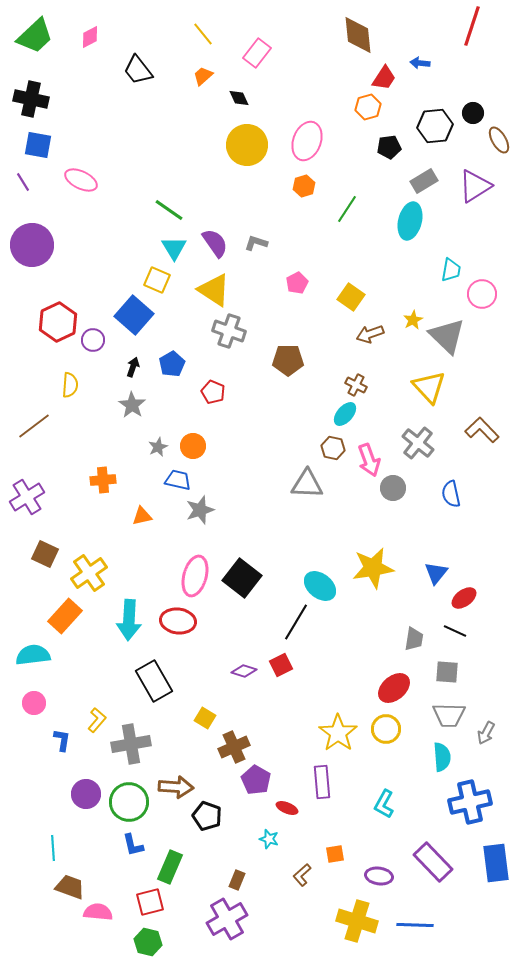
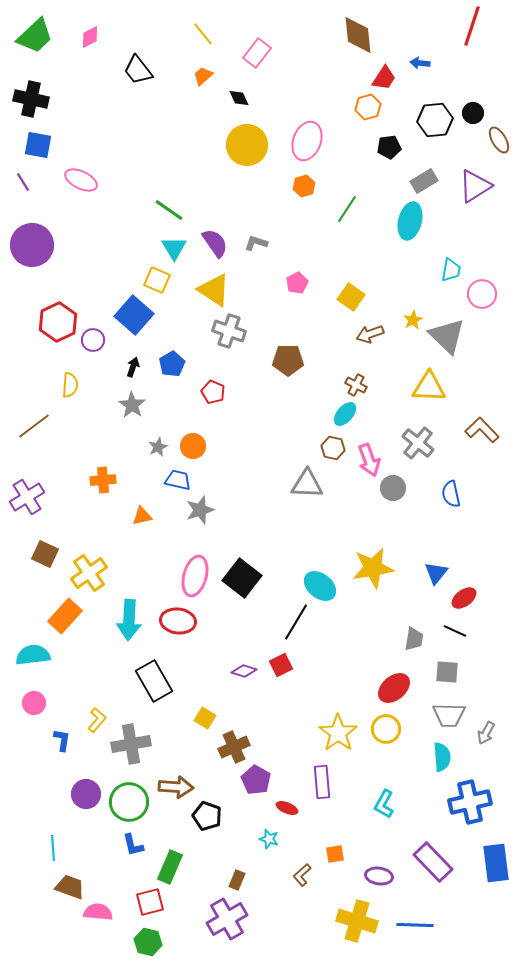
black hexagon at (435, 126): moved 6 px up
yellow triangle at (429, 387): rotated 45 degrees counterclockwise
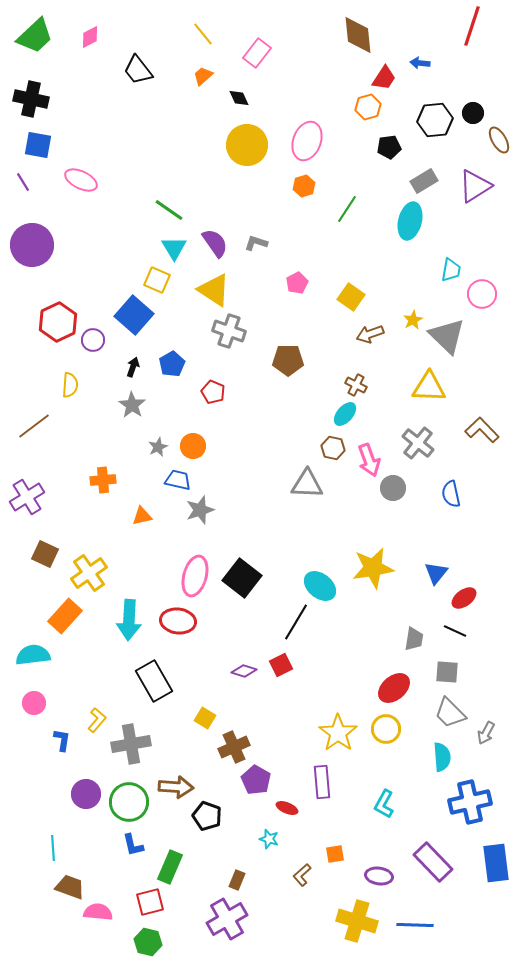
gray trapezoid at (449, 715): moved 1 px right, 2 px up; rotated 44 degrees clockwise
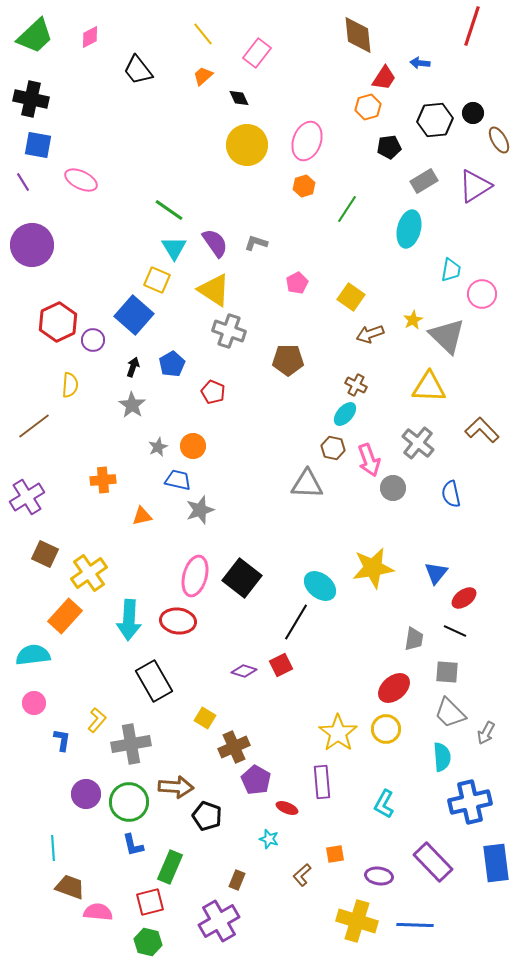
cyan ellipse at (410, 221): moved 1 px left, 8 px down
purple cross at (227, 919): moved 8 px left, 2 px down
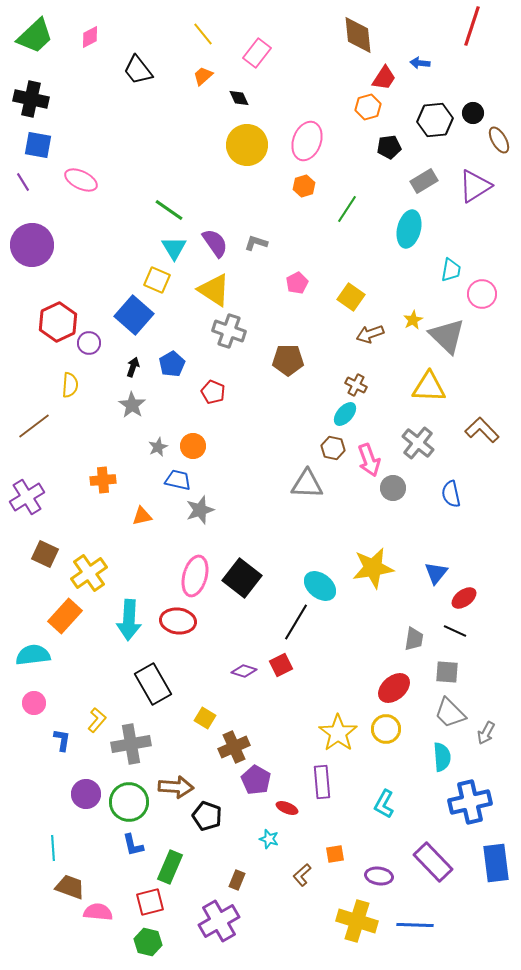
purple circle at (93, 340): moved 4 px left, 3 px down
black rectangle at (154, 681): moved 1 px left, 3 px down
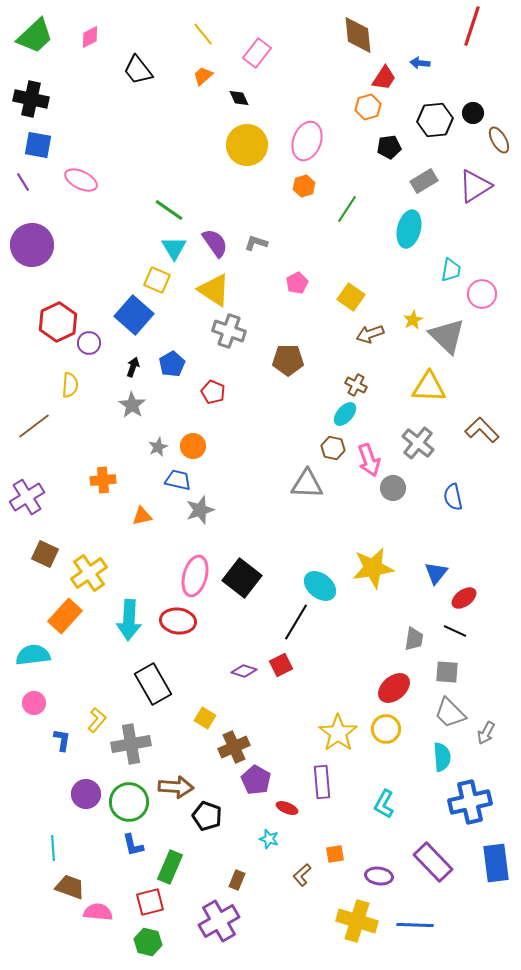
blue semicircle at (451, 494): moved 2 px right, 3 px down
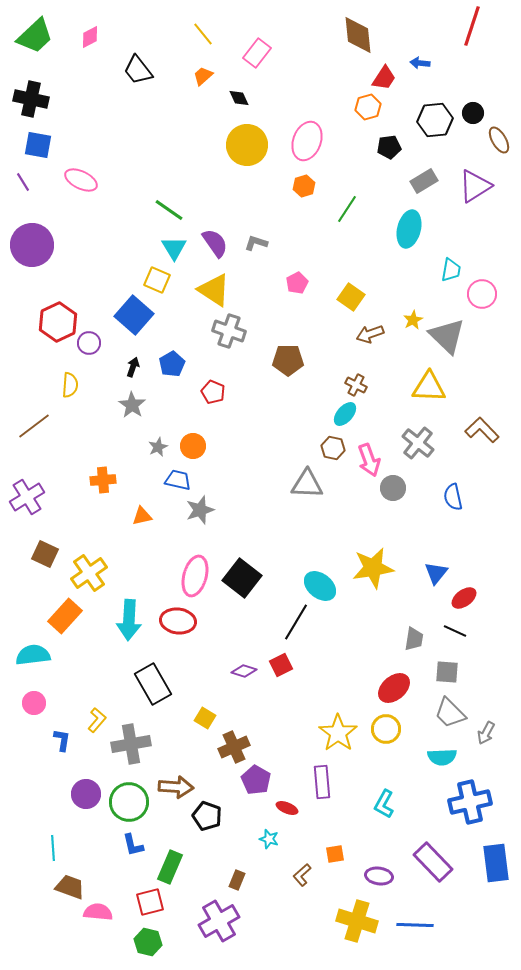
cyan semicircle at (442, 757): rotated 92 degrees clockwise
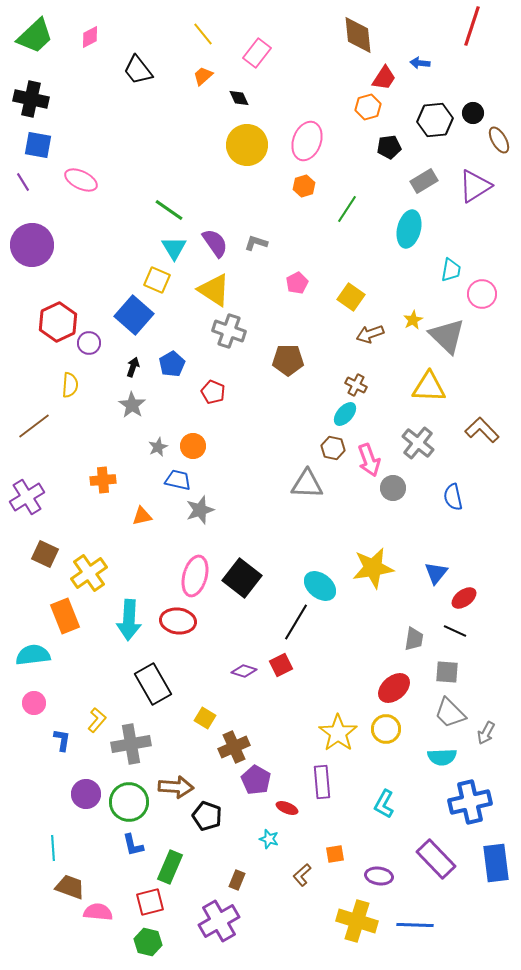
orange rectangle at (65, 616): rotated 64 degrees counterclockwise
purple rectangle at (433, 862): moved 3 px right, 3 px up
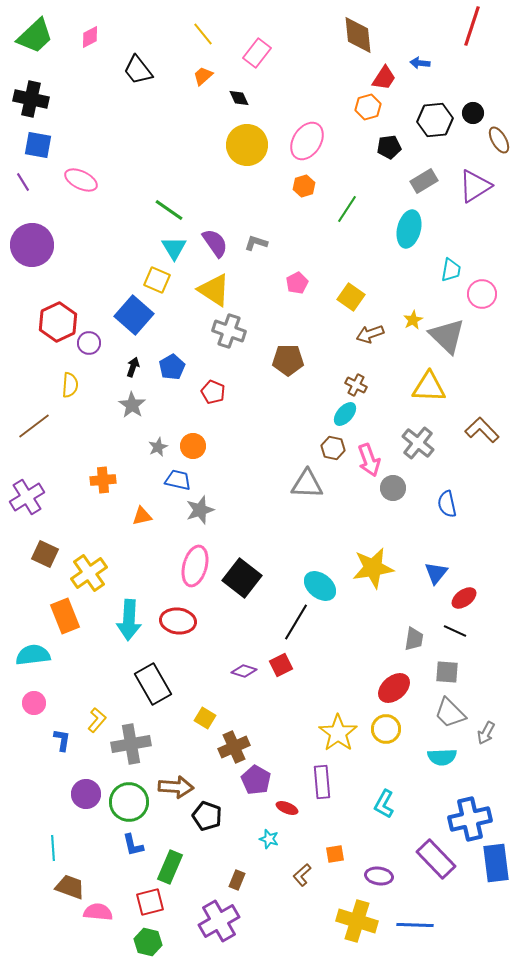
pink ellipse at (307, 141): rotated 12 degrees clockwise
blue pentagon at (172, 364): moved 3 px down
blue semicircle at (453, 497): moved 6 px left, 7 px down
pink ellipse at (195, 576): moved 10 px up
blue cross at (470, 802): moved 17 px down
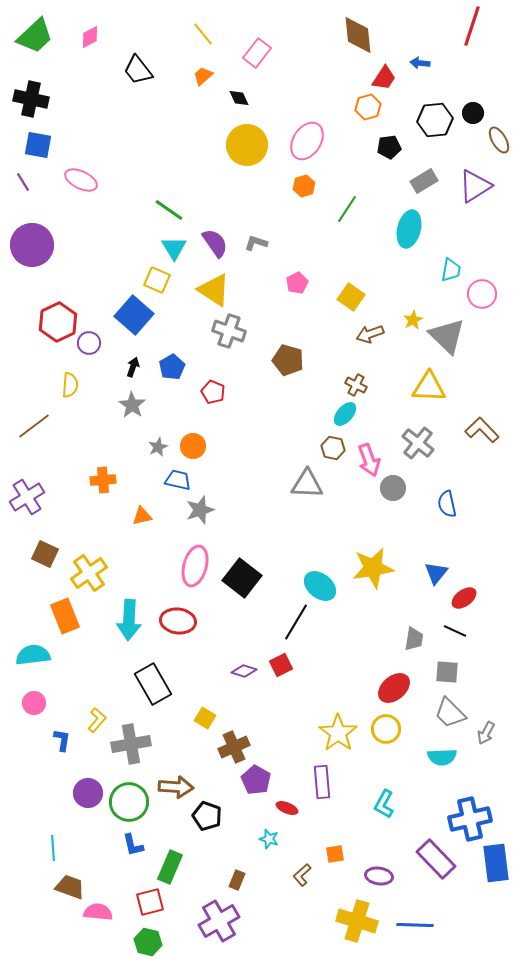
brown pentagon at (288, 360): rotated 16 degrees clockwise
purple circle at (86, 794): moved 2 px right, 1 px up
